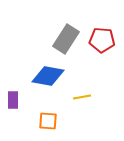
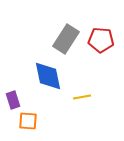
red pentagon: moved 1 px left
blue diamond: rotated 68 degrees clockwise
purple rectangle: rotated 18 degrees counterclockwise
orange square: moved 20 px left
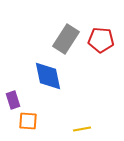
yellow line: moved 32 px down
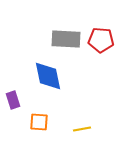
gray rectangle: rotated 60 degrees clockwise
orange square: moved 11 px right, 1 px down
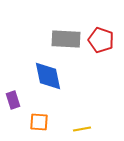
red pentagon: rotated 15 degrees clockwise
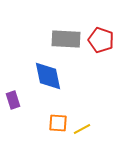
orange square: moved 19 px right, 1 px down
yellow line: rotated 18 degrees counterclockwise
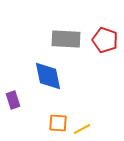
red pentagon: moved 4 px right
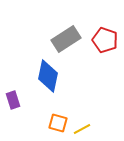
gray rectangle: rotated 36 degrees counterclockwise
blue diamond: rotated 24 degrees clockwise
orange square: rotated 12 degrees clockwise
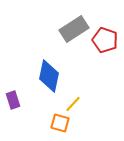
gray rectangle: moved 8 px right, 10 px up
blue diamond: moved 1 px right
orange square: moved 2 px right
yellow line: moved 9 px left, 25 px up; rotated 18 degrees counterclockwise
